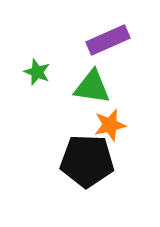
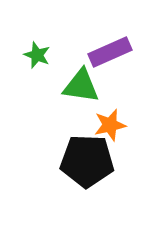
purple rectangle: moved 2 px right, 12 px down
green star: moved 17 px up
green triangle: moved 11 px left, 1 px up
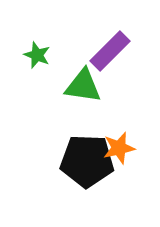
purple rectangle: moved 1 px up; rotated 21 degrees counterclockwise
green triangle: moved 2 px right
orange star: moved 9 px right, 23 px down
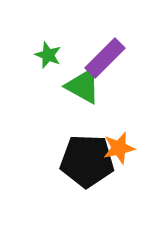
purple rectangle: moved 5 px left, 7 px down
green star: moved 11 px right
green triangle: rotated 21 degrees clockwise
